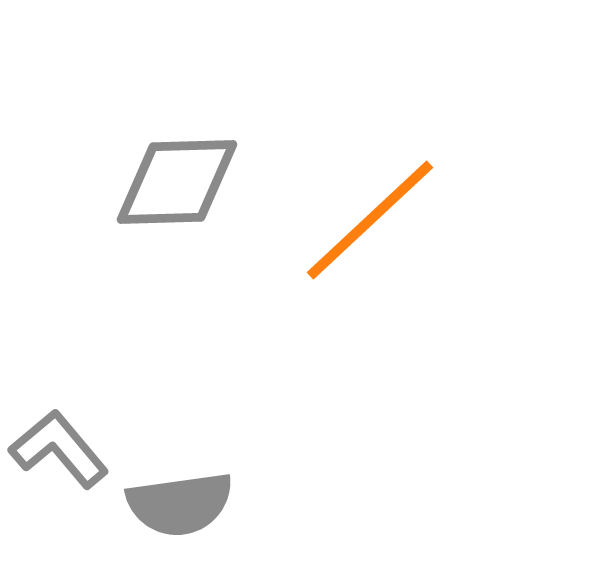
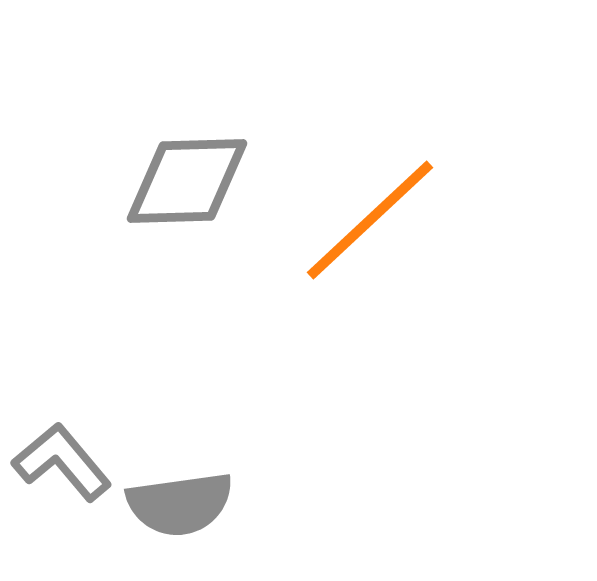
gray diamond: moved 10 px right, 1 px up
gray L-shape: moved 3 px right, 13 px down
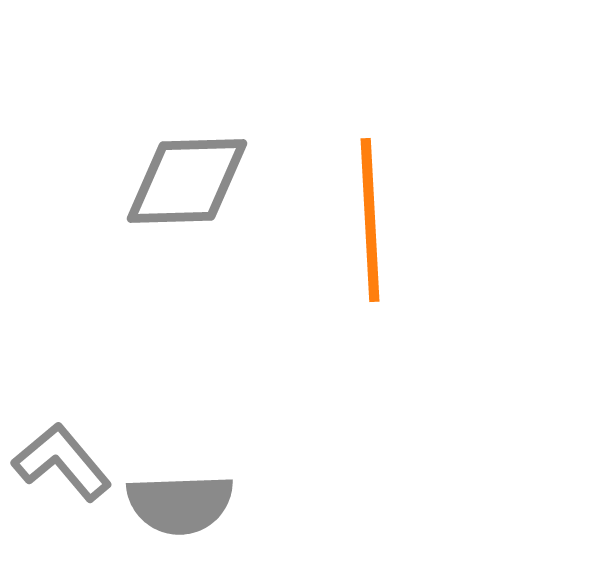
orange line: rotated 50 degrees counterclockwise
gray semicircle: rotated 6 degrees clockwise
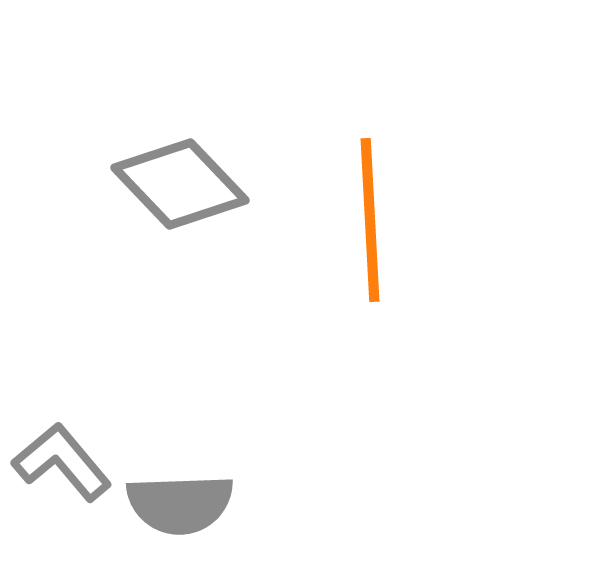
gray diamond: moved 7 px left, 3 px down; rotated 48 degrees clockwise
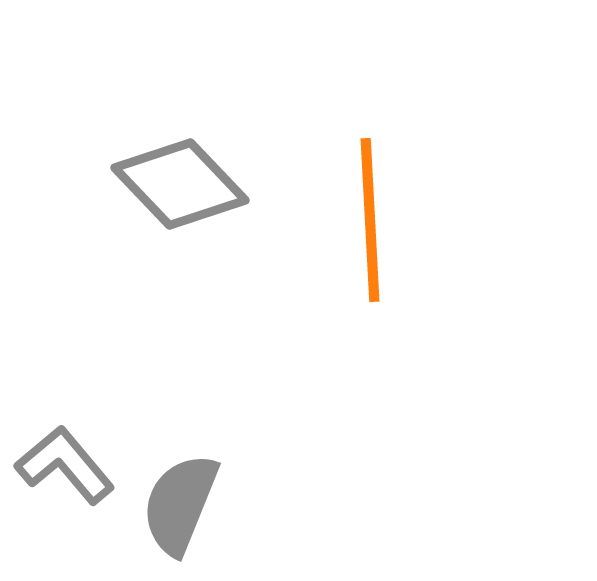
gray L-shape: moved 3 px right, 3 px down
gray semicircle: rotated 114 degrees clockwise
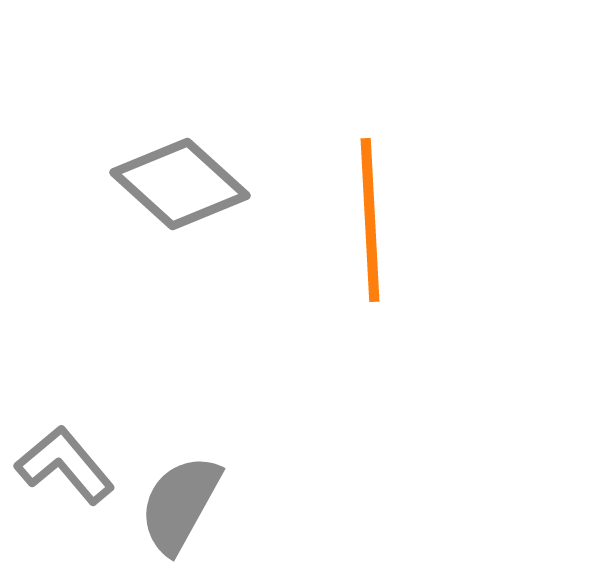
gray diamond: rotated 4 degrees counterclockwise
gray semicircle: rotated 7 degrees clockwise
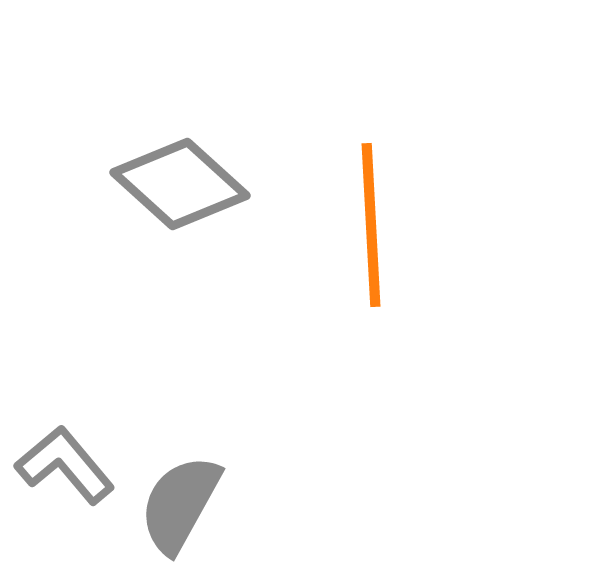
orange line: moved 1 px right, 5 px down
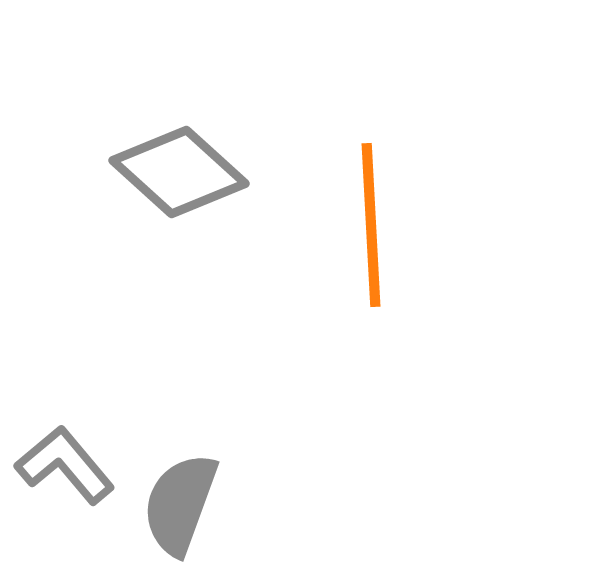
gray diamond: moved 1 px left, 12 px up
gray semicircle: rotated 9 degrees counterclockwise
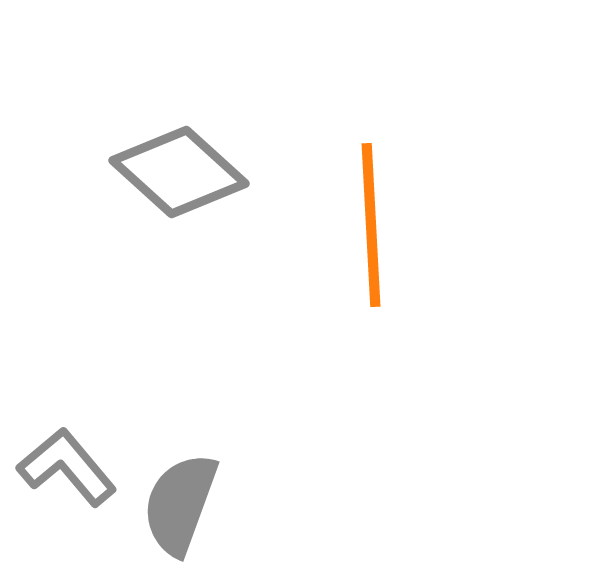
gray L-shape: moved 2 px right, 2 px down
